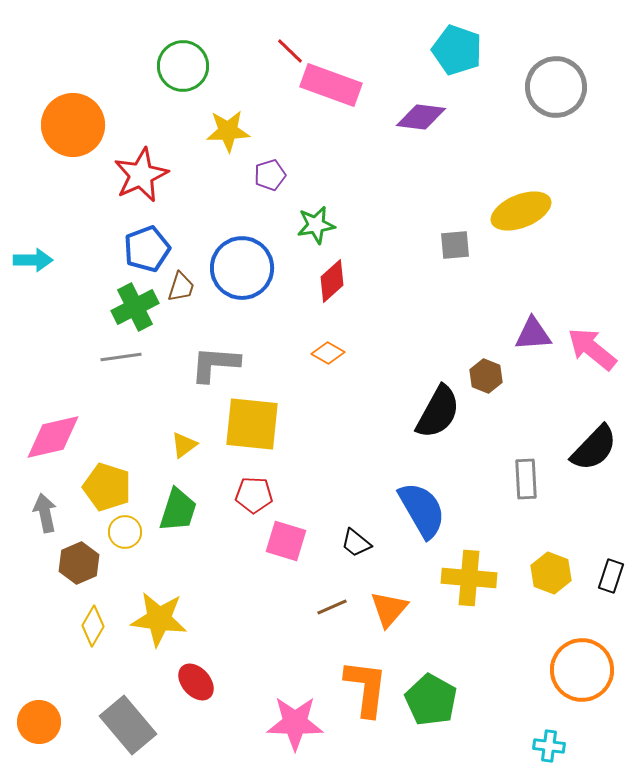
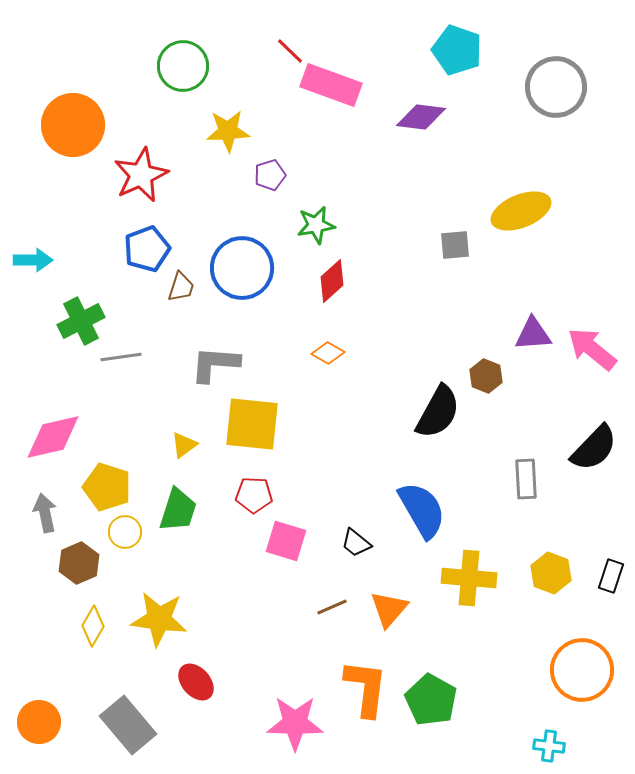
green cross at (135, 307): moved 54 px left, 14 px down
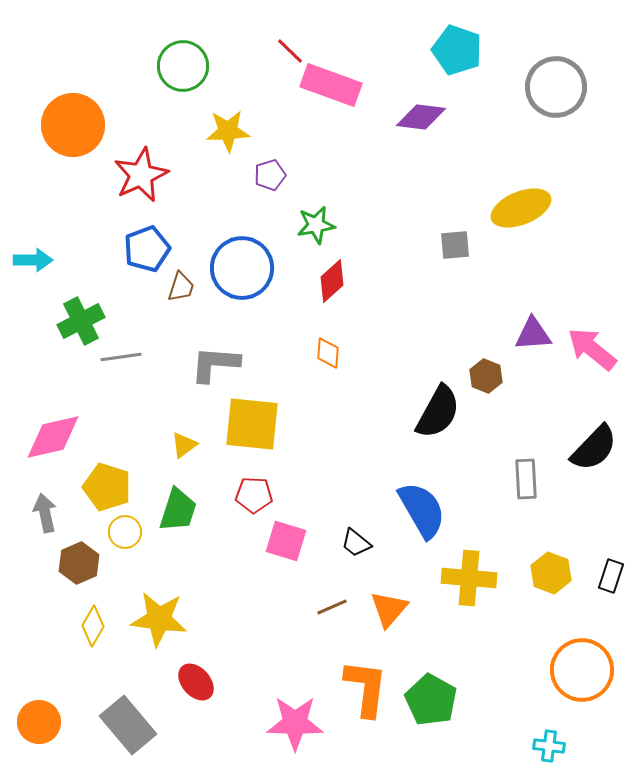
yellow ellipse at (521, 211): moved 3 px up
orange diamond at (328, 353): rotated 64 degrees clockwise
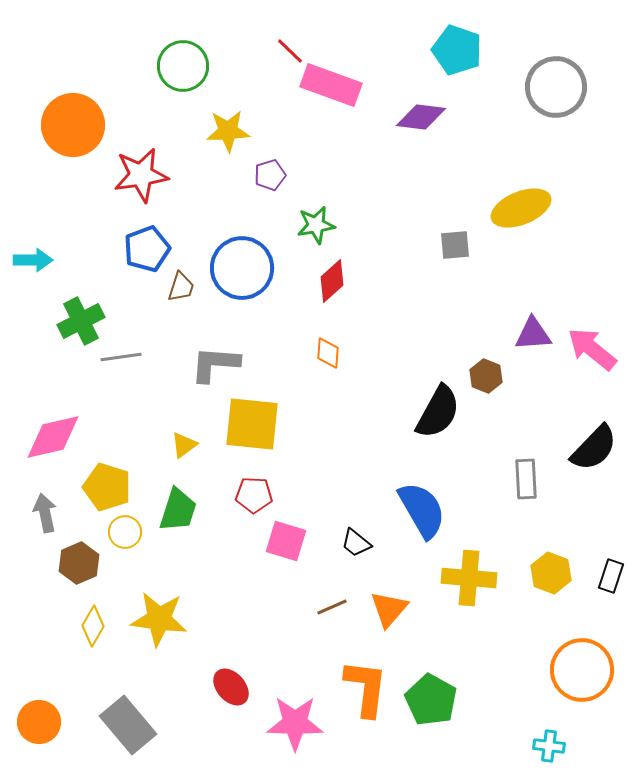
red star at (141, 175): rotated 16 degrees clockwise
red ellipse at (196, 682): moved 35 px right, 5 px down
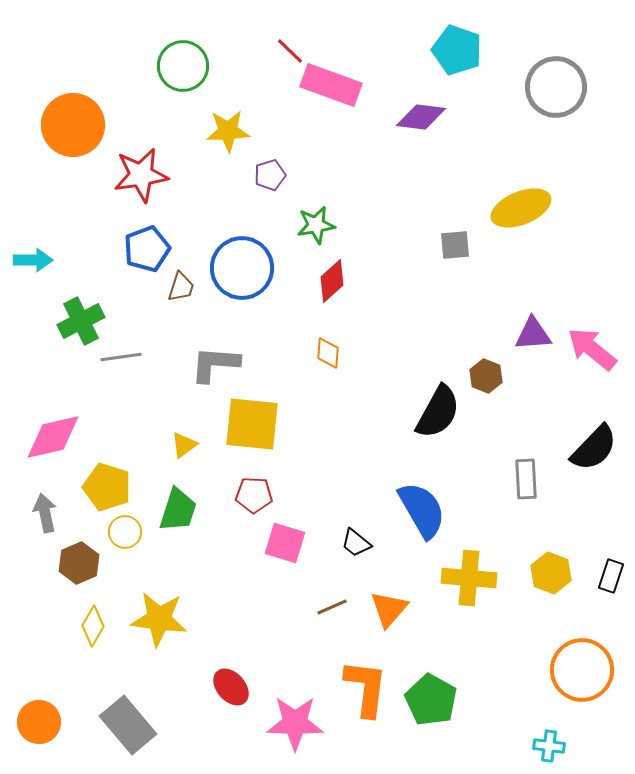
pink square at (286, 541): moved 1 px left, 2 px down
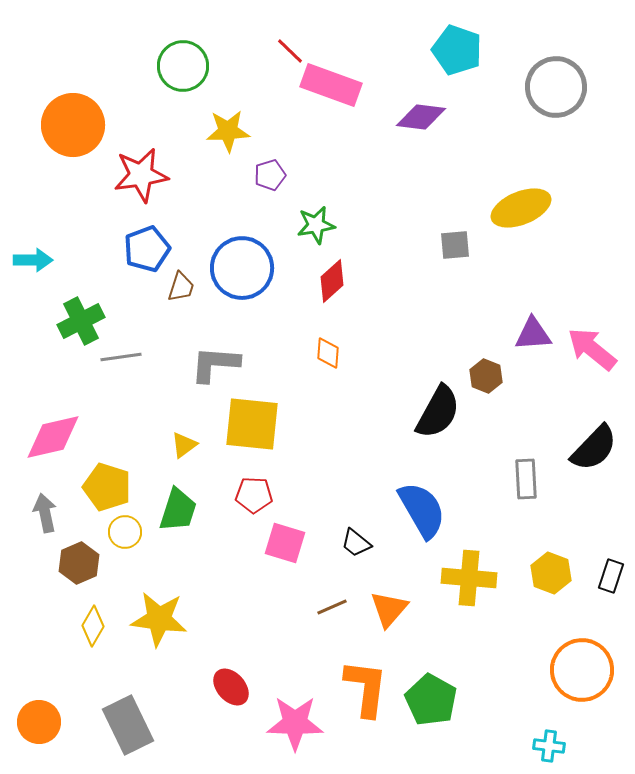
gray rectangle at (128, 725): rotated 14 degrees clockwise
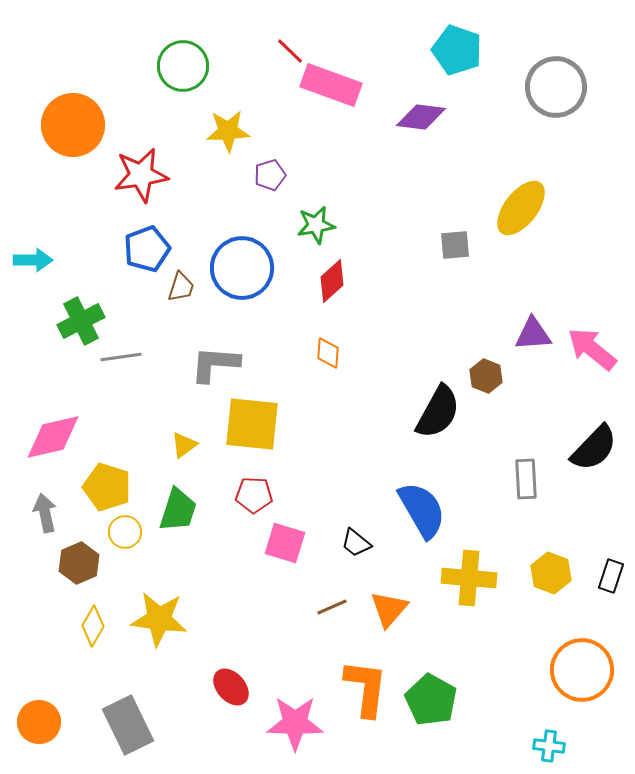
yellow ellipse at (521, 208): rotated 30 degrees counterclockwise
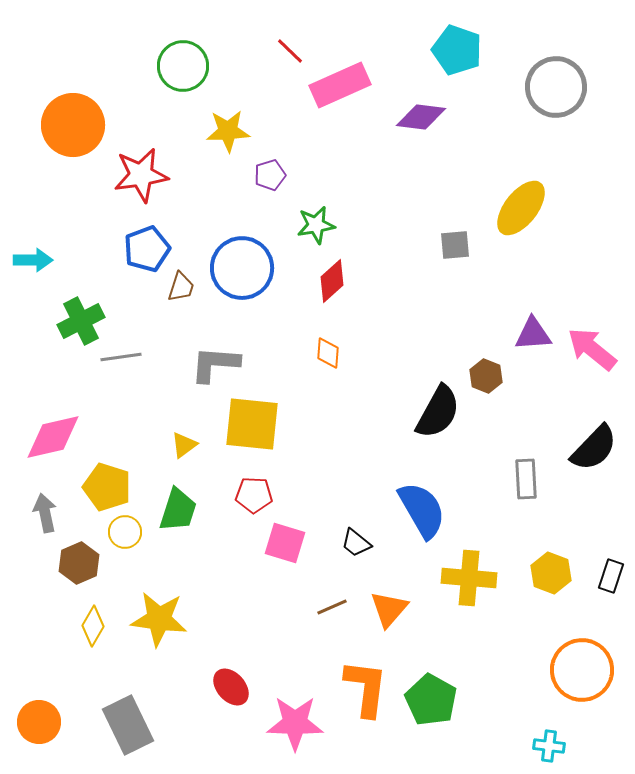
pink rectangle at (331, 85): moved 9 px right; rotated 44 degrees counterclockwise
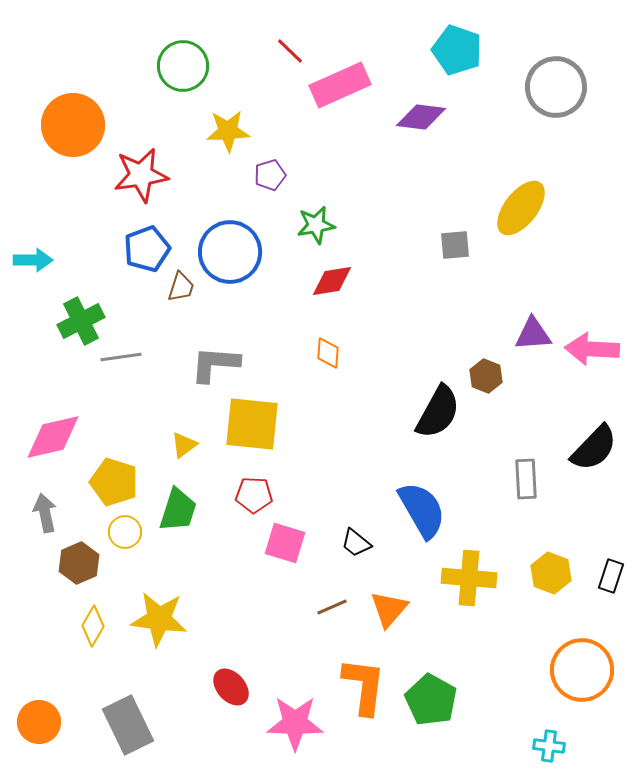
blue circle at (242, 268): moved 12 px left, 16 px up
red diamond at (332, 281): rotated 33 degrees clockwise
pink arrow at (592, 349): rotated 36 degrees counterclockwise
yellow pentagon at (107, 487): moved 7 px right, 5 px up
orange L-shape at (366, 688): moved 2 px left, 2 px up
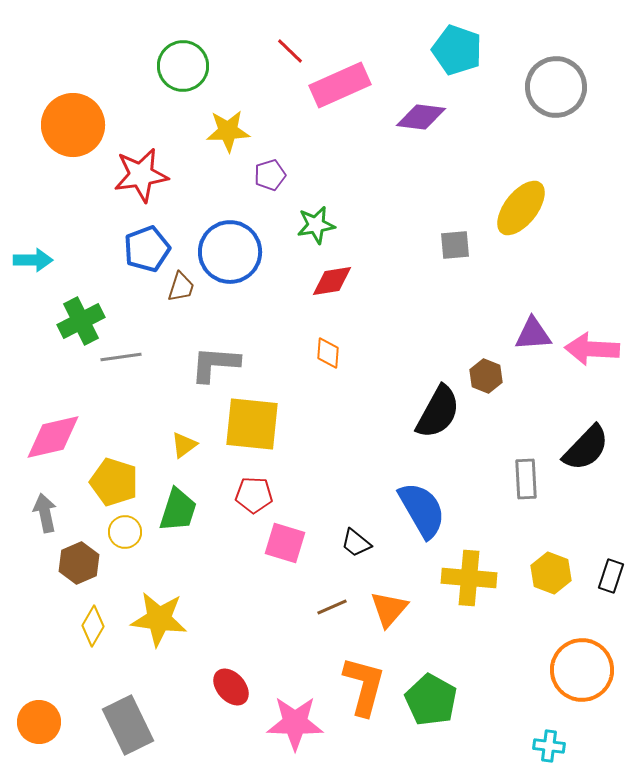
black semicircle at (594, 448): moved 8 px left
orange L-shape at (364, 686): rotated 8 degrees clockwise
